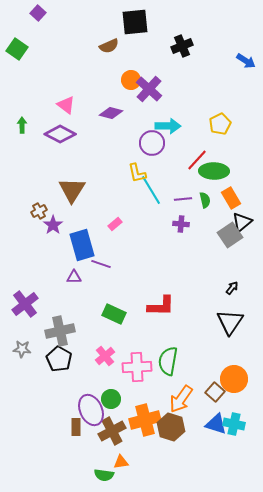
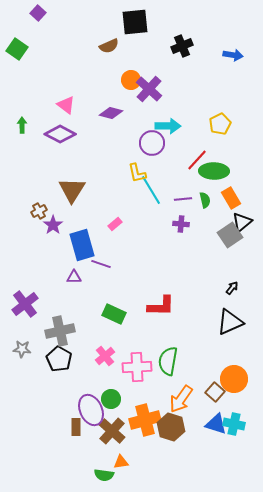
blue arrow at (246, 61): moved 13 px left, 6 px up; rotated 24 degrees counterclockwise
black triangle at (230, 322): rotated 32 degrees clockwise
brown cross at (112, 431): rotated 20 degrees counterclockwise
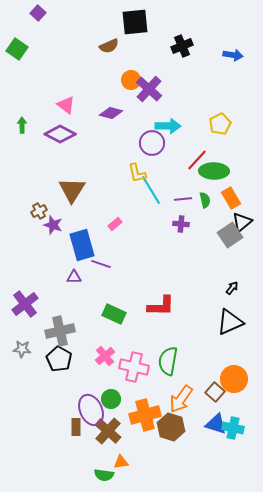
purple star at (53, 225): rotated 18 degrees counterclockwise
pink cross at (137, 367): moved 3 px left; rotated 16 degrees clockwise
orange cross at (145, 420): moved 5 px up
cyan cross at (234, 424): moved 1 px left, 4 px down
brown cross at (112, 431): moved 4 px left
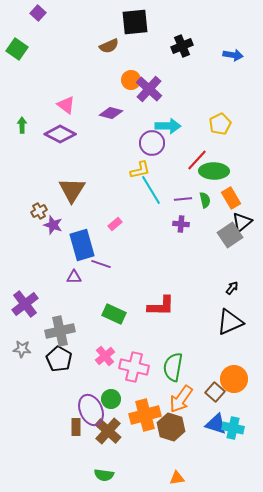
yellow L-shape at (137, 173): moved 3 px right, 3 px up; rotated 90 degrees counterclockwise
green semicircle at (168, 361): moved 5 px right, 6 px down
orange triangle at (121, 462): moved 56 px right, 16 px down
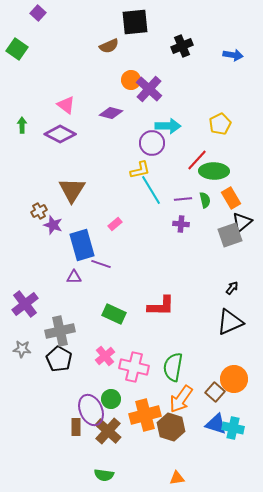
gray square at (230, 235): rotated 15 degrees clockwise
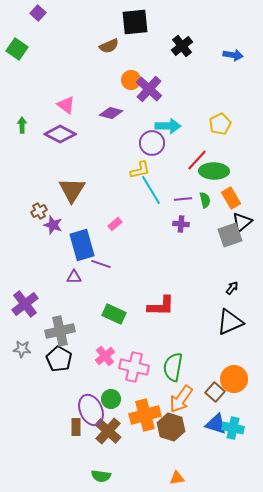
black cross at (182, 46): rotated 15 degrees counterclockwise
green semicircle at (104, 475): moved 3 px left, 1 px down
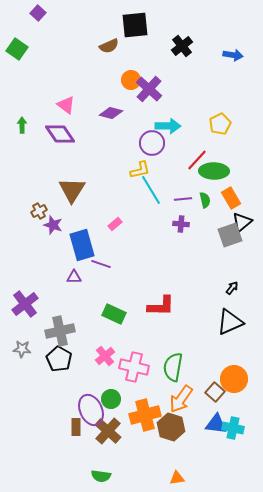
black square at (135, 22): moved 3 px down
purple diamond at (60, 134): rotated 28 degrees clockwise
blue triangle at (216, 424): rotated 10 degrees counterclockwise
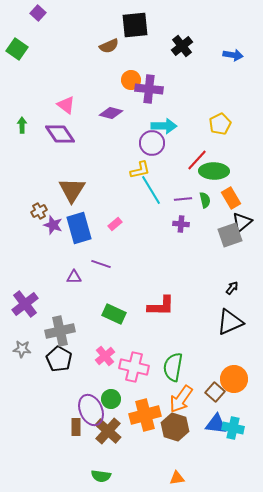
purple cross at (149, 89): rotated 36 degrees counterclockwise
cyan arrow at (168, 126): moved 4 px left
blue rectangle at (82, 245): moved 3 px left, 17 px up
brown hexagon at (171, 427): moved 4 px right
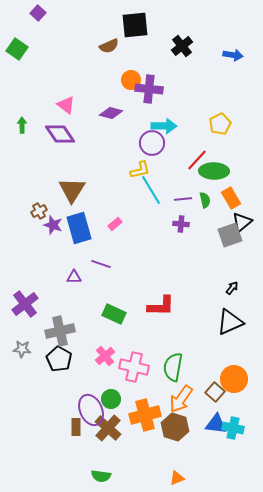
brown cross at (108, 431): moved 3 px up
orange triangle at (177, 478): rotated 14 degrees counterclockwise
